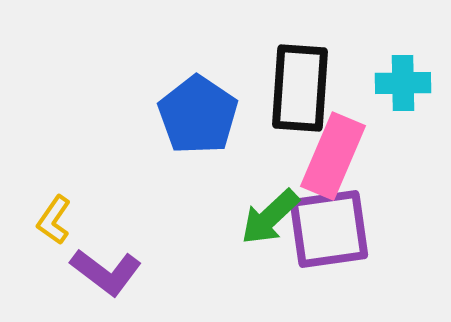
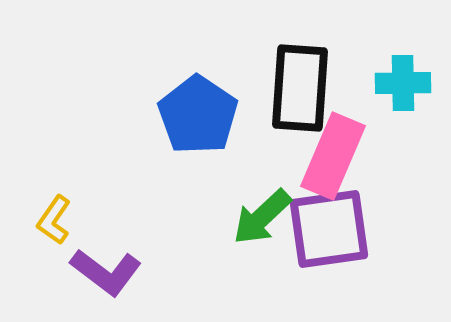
green arrow: moved 8 px left
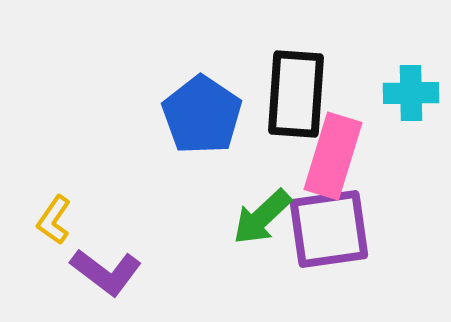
cyan cross: moved 8 px right, 10 px down
black rectangle: moved 4 px left, 6 px down
blue pentagon: moved 4 px right
pink rectangle: rotated 6 degrees counterclockwise
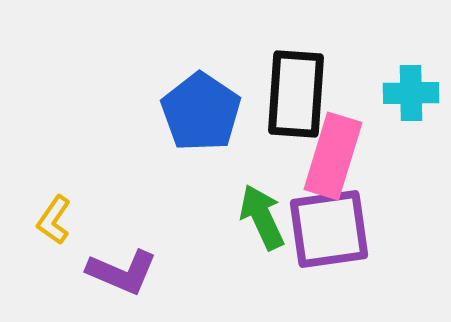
blue pentagon: moved 1 px left, 3 px up
green arrow: rotated 108 degrees clockwise
purple L-shape: moved 16 px right; rotated 14 degrees counterclockwise
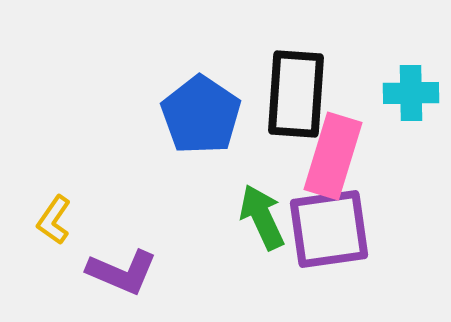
blue pentagon: moved 3 px down
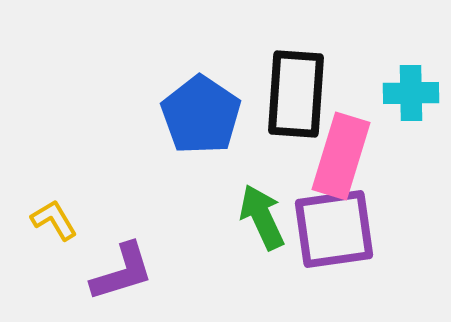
pink rectangle: moved 8 px right
yellow L-shape: rotated 114 degrees clockwise
purple square: moved 5 px right
purple L-shape: rotated 40 degrees counterclockwise
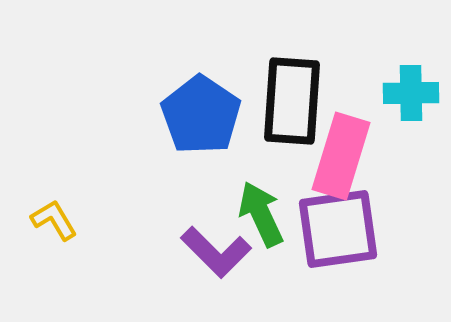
black rectangle: moved 4 px left, 7 px down
green arrow: moved 1 px left, 3 px up
purple square: moved 4 px right
purple L-shape: moved 94 px right, 20 px up; rotated 62 degrees clockwise
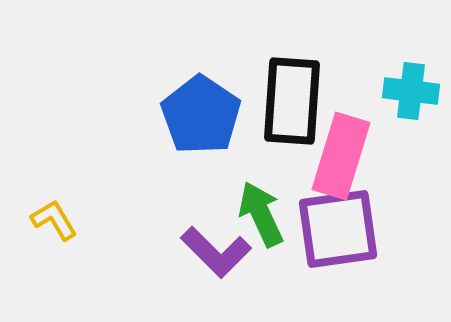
cyan cross: moved 2 px up; rotated 8 degrees clockwise
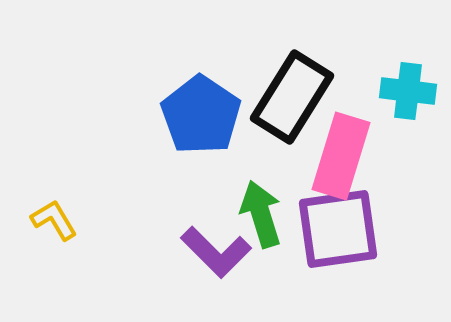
cyan cross: moved 3 px left
black rectangle: moved 4 px up; rotated 28 degrees clockwise
green arrow: rotated 8 degrees clockwise
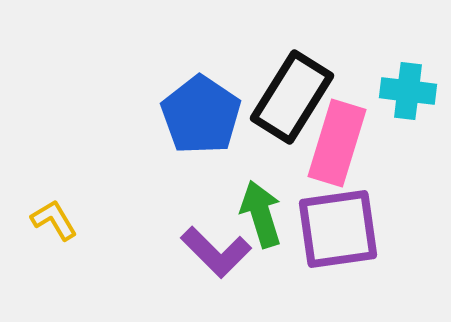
pink rectangle: moved 4 px left, 13 px up
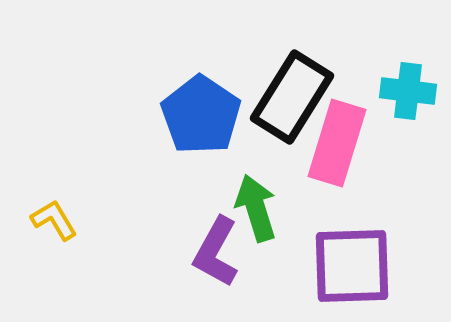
green arrow: moved 5 px left, 6 px up
purple square: moved 14 px right, 37 px down; rotated 6 degrees clockwise
purple L-shape: rotated 74 degrees clockwise
